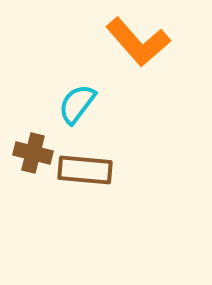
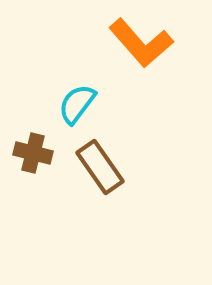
orange L-shape: moved 3 px right, 1 px down
brown rectangle: moved 15 px right, 3 px up; rotated 50 degrees clockwise
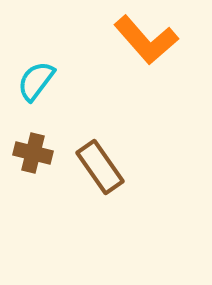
orange L-shape: moved 5 px right, 3 px up
cyan semicircle: moved 41 px left, 23 px up
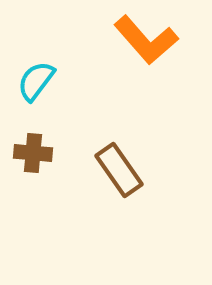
brown cross: rotated 9 degrees counterclockwise
brown rectangle: moved 19 px right, 3 px down
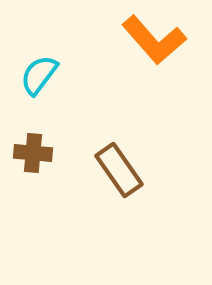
orange L-shape: moved 8 px right
cyan semicircle: moved 3 px right, 6 px up
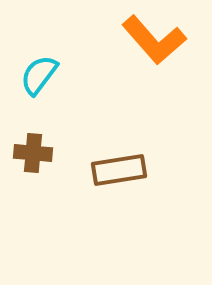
brown rectangle: rotated 64 degrees counterclockwise
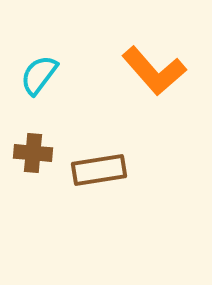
orange L-shape: moved 31 px down
brown rectangle: moved 20 px left
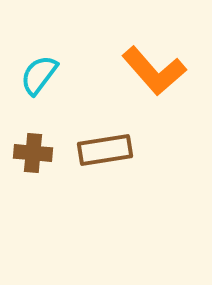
brown rectangle: moved 6 px right, 20 px up
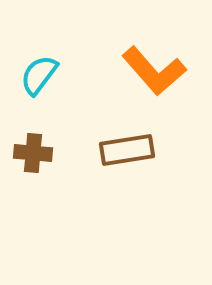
brown rectangle: moved 22 px right
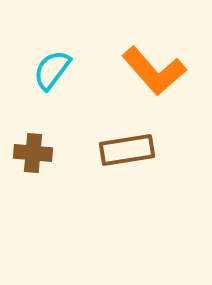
cyan semicircle: moved 13 px right, 5 px up
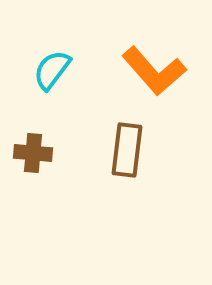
brown rectangle: rotated 74 degrees counterclockwise
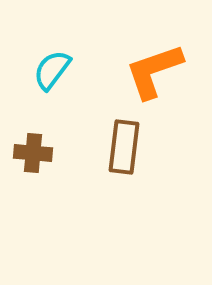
orange L-shape: rotated 112 degrees clockwise
brown rectangle: moved 3 px left, 3 px up
